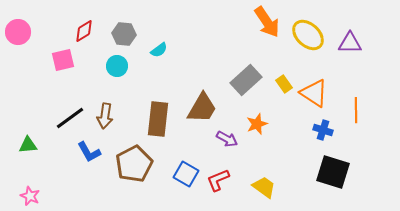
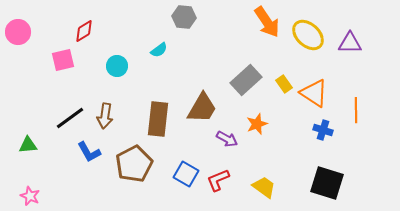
gray hexagon: moved 60 px right, 17 px up
black square: moved 6 px left, 11 px down
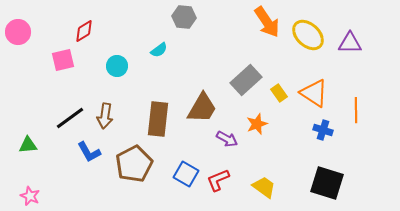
yellow rectangle: moved 5 px left, 9 px down
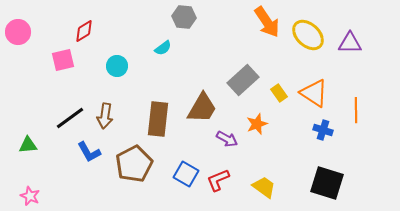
cyan semicircle: moved 4 px right, 2 px up
gray rectangle: moved 3 px left
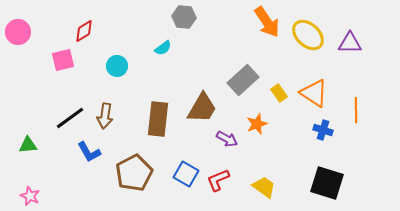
brown pentagon: moved 9 px down
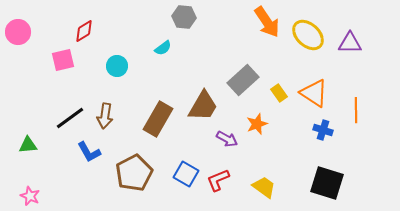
brown trapezoid: moved 1 px right, 2 px up
brown rectangle: rotated 24 degrees clockwise
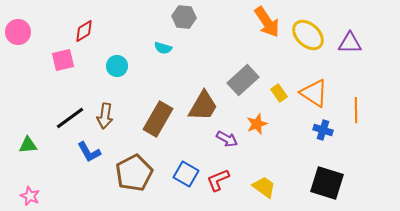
cyan semicircle: rotated 54 degrees clockwise
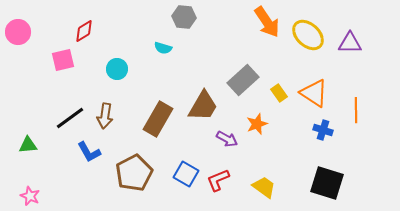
cyan circle: moved 3 px down
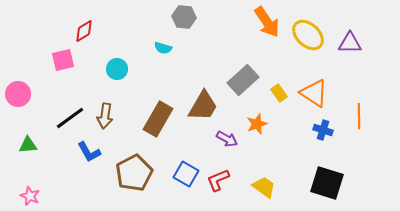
pink circle: moved 62 px down
orange line: moved 3 px right, 6 px down
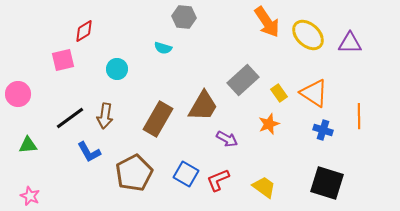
orange star: moved 12 px right
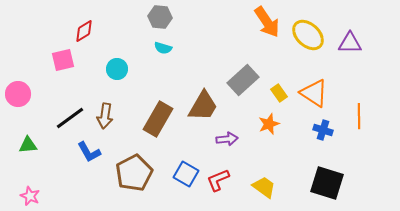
gray hexagon: moved 24 px left
purple arrow: rotated 35 degrees counterclockwise
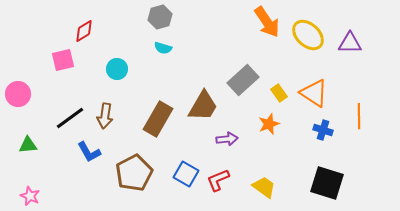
gray hexagon: rotated 20 degrees counterclockwise
